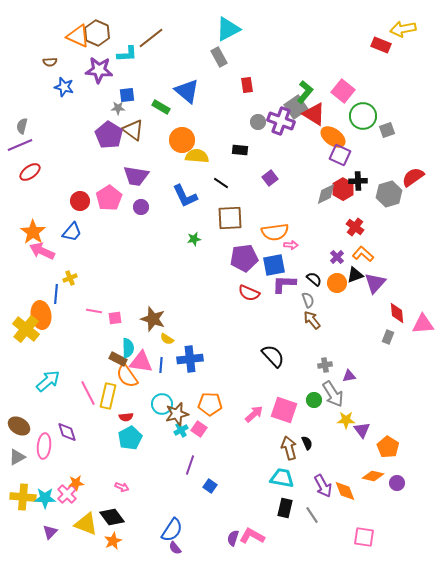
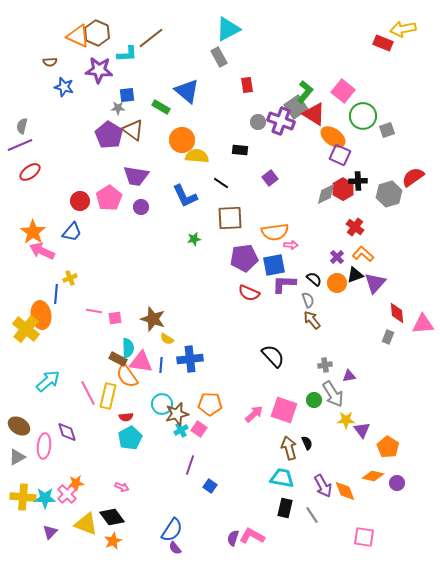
red rectangle at (381, 45): moved 2 px right, 2 px up
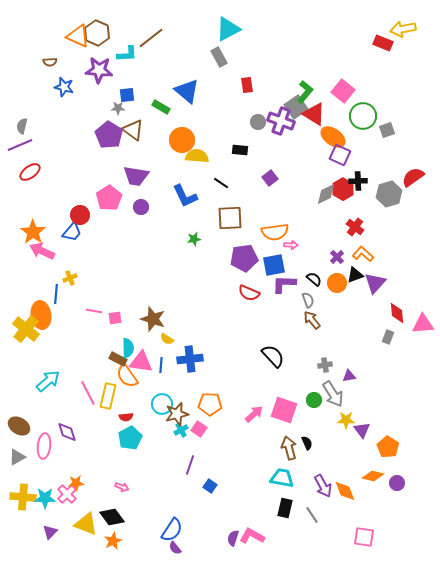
red circle at (80, 201): moved 14 px down
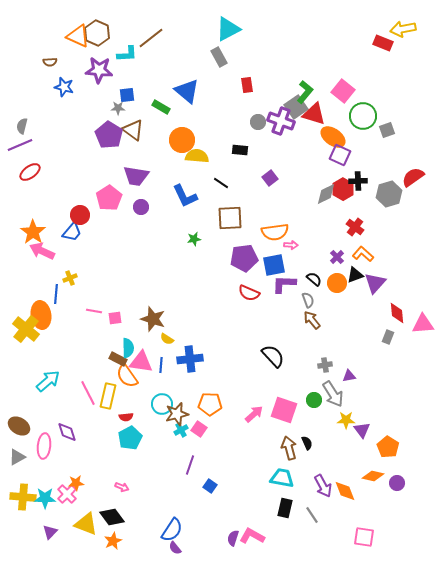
red triangle at (314, 114): rotated 15 degrees counterclockwise
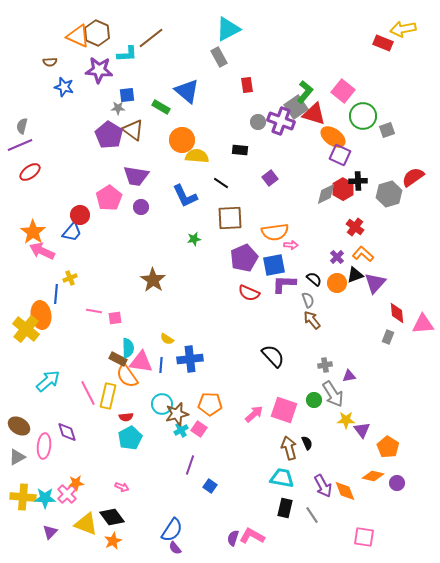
purple pentagon at (244, 258): rotated 16 degrees counterclockwise
brown star at (153, 319): moved 39 px up; rotated 15 degrees clockwise
